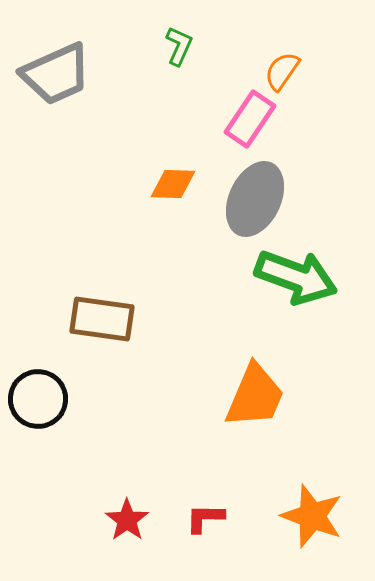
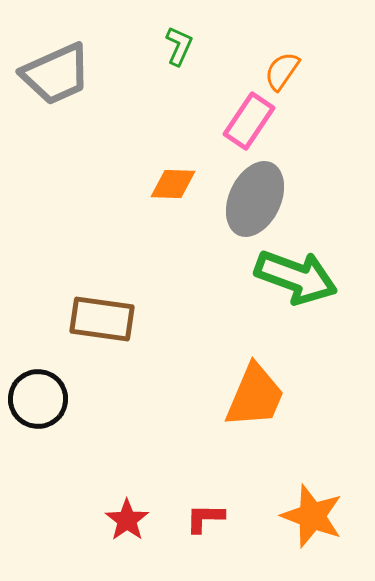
pink rectangle: moved 1 px left, 2 px down
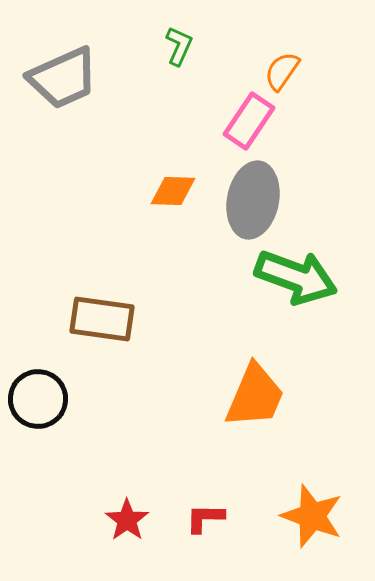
gray trapezoid: moved 7 px right, 4 px down
orange diamond: moved 7 px down
gray ellipse: moved 2 px left, 1 px down; rotated 14 degrees counterclockwise
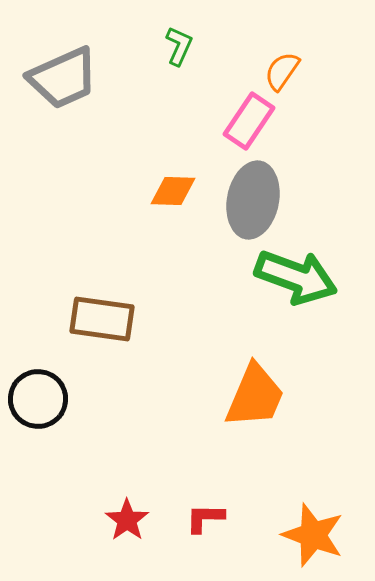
orange star: moved 1 px right, 19 px down
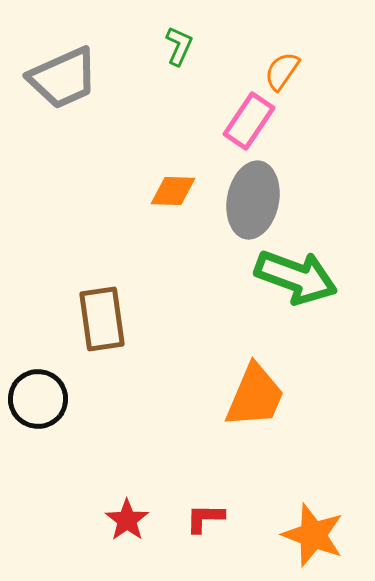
brown rectangle: rotated 74 degrees clockwise
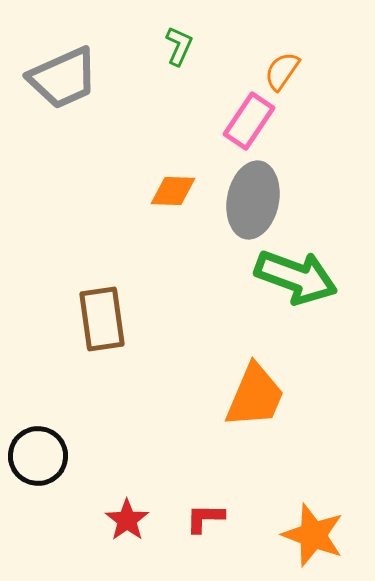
black circle: moved 57 px down
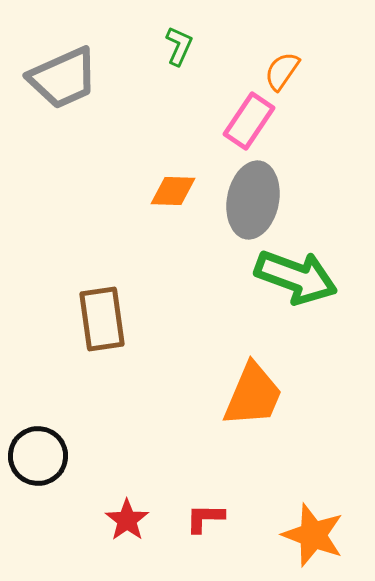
orange trapezoid: moved 2 px left, 1 px up
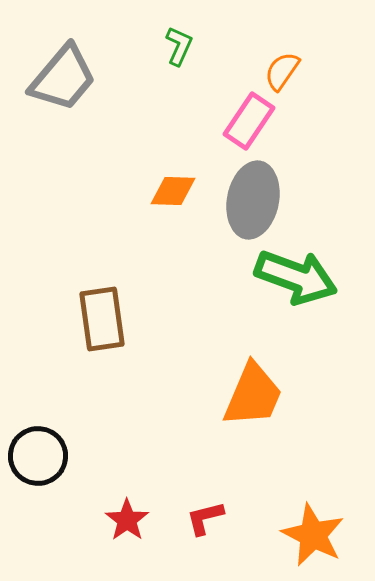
gray trapezoid: rotated 26 degrees counterclockwise
red L-shape: rotated 15 degrees counterclockwise
orange star: rotated 6 degrees clockwise
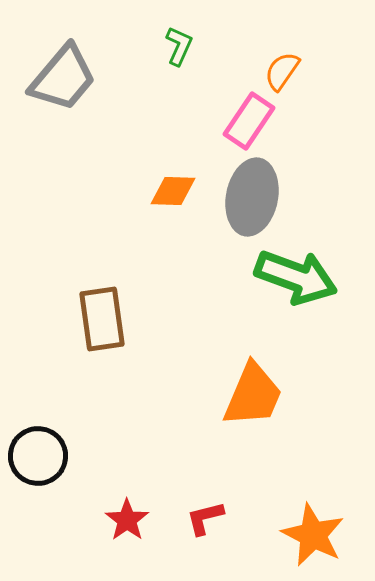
gray ellipse: moved 1 px left, 3 px up
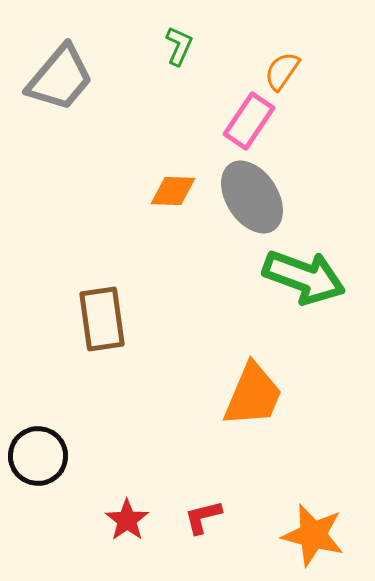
gray trapezoid: moved 3 px left
gray ellipse: rotated 44 degrees counterclockwise
green arrow: moved 8 px right
red L-shape: moved 2 px left, 1 px up
orange star: rotated 12 degrees counterclockwise
